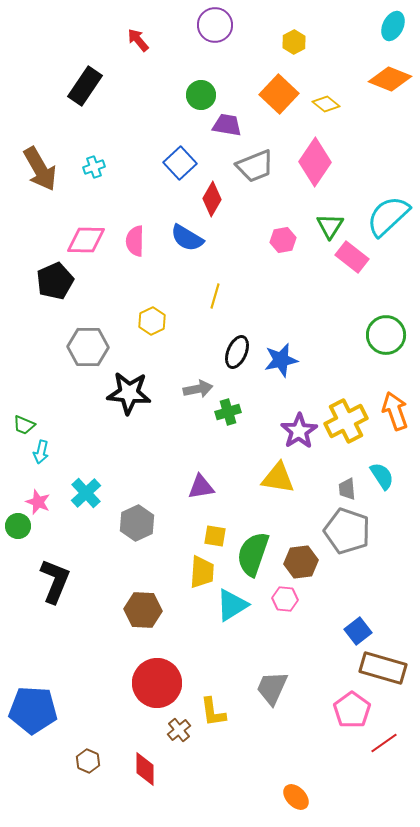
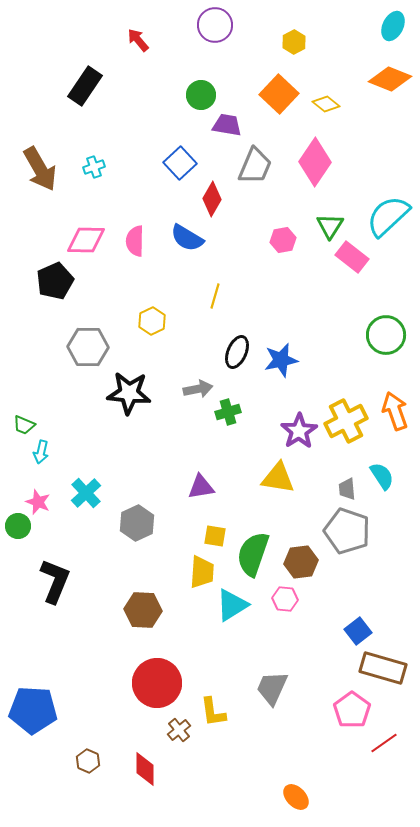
gray trapezoid at (255, 166): rotated 45 degrees counterclockwise
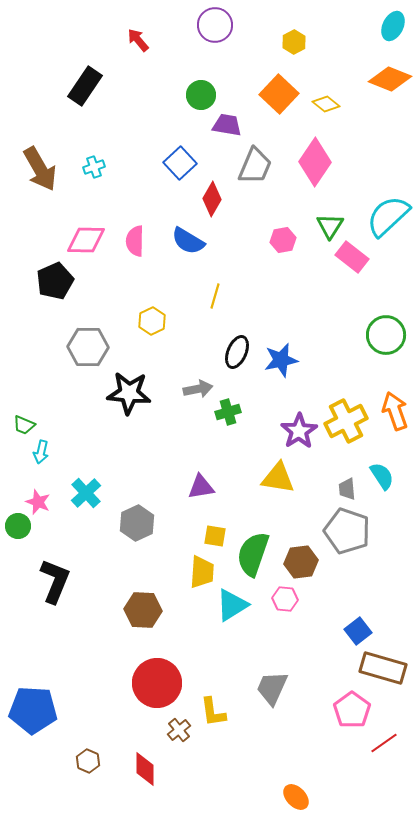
blue semicircle at (187, 238): moved 1 px right, 3 px down
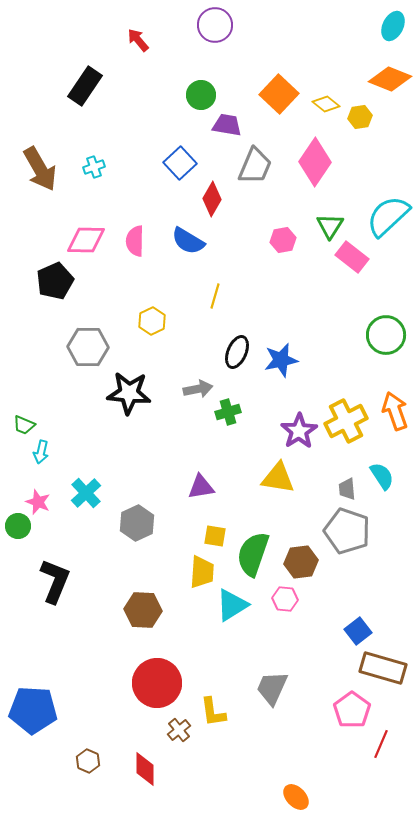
yellow hexagon at (294, 42): moved 66 px right, 75 px down; rotated 20 degrees clockwise
red line at (384, 743): moved 3 px left, 1 px down; rotated 32 degrees counterclockwise
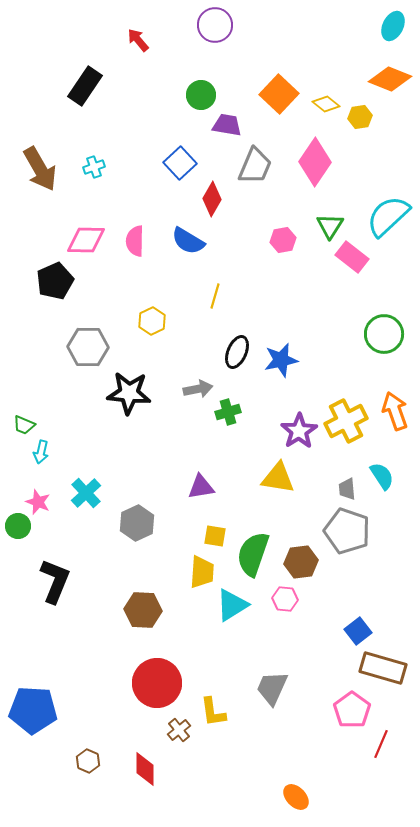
green circle at (386, 335): moved 2 px left, 1 px up
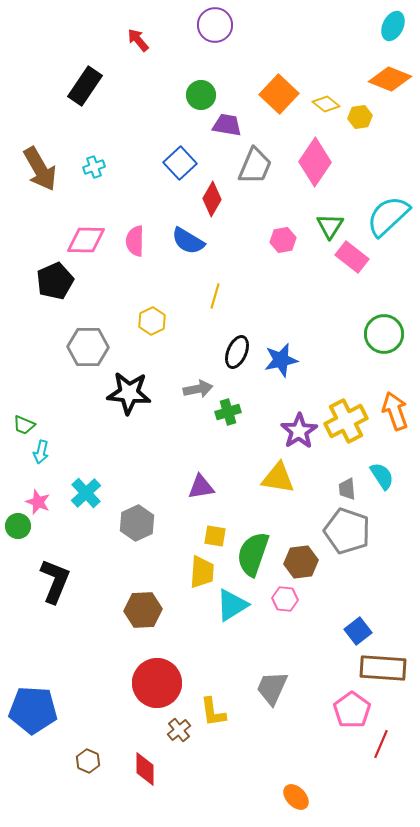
brown hexagon at (143, 610): rotated 6 degrees counterclockwise
brown rectangle at (383, 668): rotated 12 degrees counterclockwise
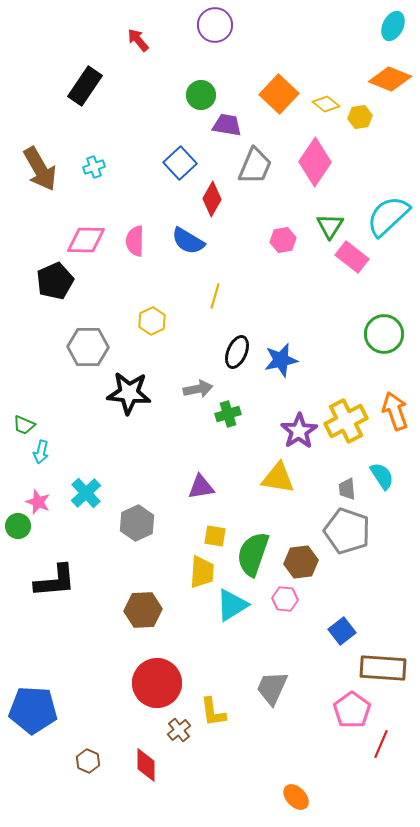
green cross at (228, 412): moved 2 px down
black L-shape at (55, 581): rotated 63 degrees clockwise
blue square at (358, 631): moved 16 px left
red diamond at (145, 769): moved 1 px right, 4 px up
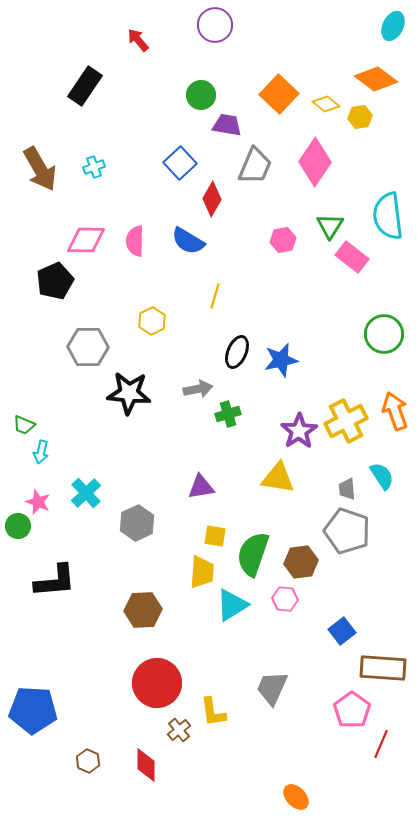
orange diamond at (390, 79): moved 14 px left; rotated 15 degrees clockwise
cyan semicircle at (388, 216): rotated 54 degrees counterclockwise
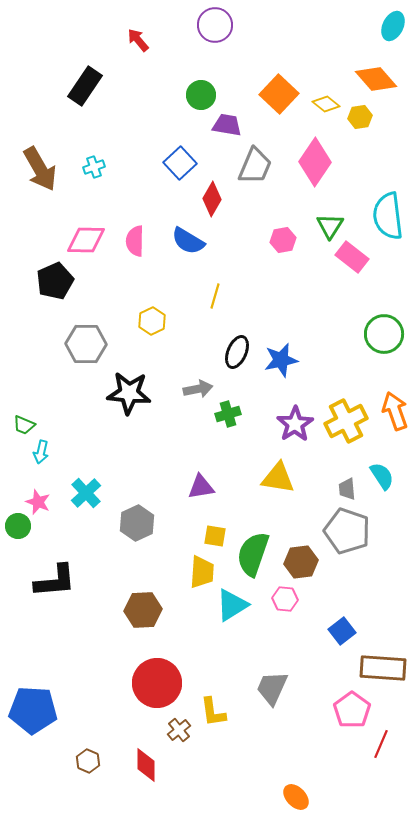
orange diamond at (376, 79): rotated 12 degrees clockwise
gray hexagon at (88, 347): moved 2 px left, 3 px up
purple star at (299, 431): moved 4 px left, 7 px up
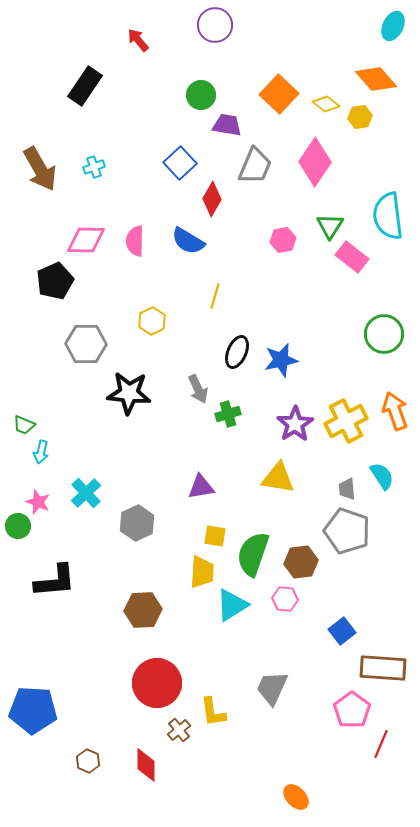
gray arrow at (198, 389): rotated 76 degrees clockwise
